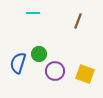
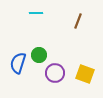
cyan line: moved 3 px right
green circle: moved 1 px down
purple circle: moved 2 px down
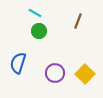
cyan line: moved 1 px left; rotated 32 degrees clockwise
green circle: moved 24 px up
yellow square: rotated 24 degrees clockwise
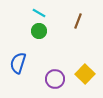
cyan line: moved 4 px right
purple circle: moved 6 px down
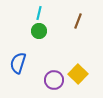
cyan line: rotated 72 degrees clockwise
yellow square: moved 7 px left
purple circle: moved 1 px left, 1 px down
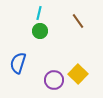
brown line: rotated 56 degrees counterclockwise
green circle: moved 1 px right
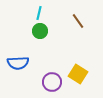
blue semicircle: rotated 110 degrees counterclockwise
yellow square: rotated 12 degrees counterclockwise
purple circle: moved 2 px left, 2 px down
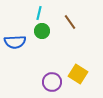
brown line: moved 8 px left, 1 px down
green circle: moved 2 px right
blue semicircle: moved 3 px left, 21 px up
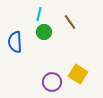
cyan line: moved 1 px down
green circle: moved 2 px right, 1 px down
blue semicircle: rotated 90 degrees clockwise
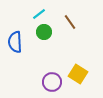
cyan line: rotated 40 degrees clockwise
